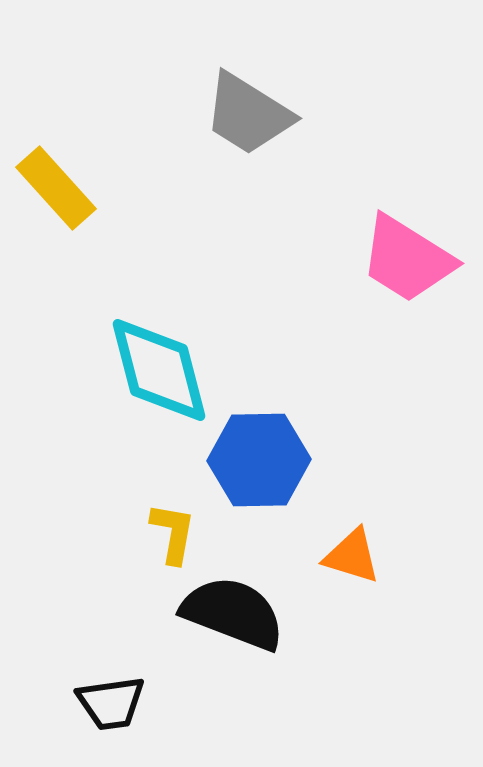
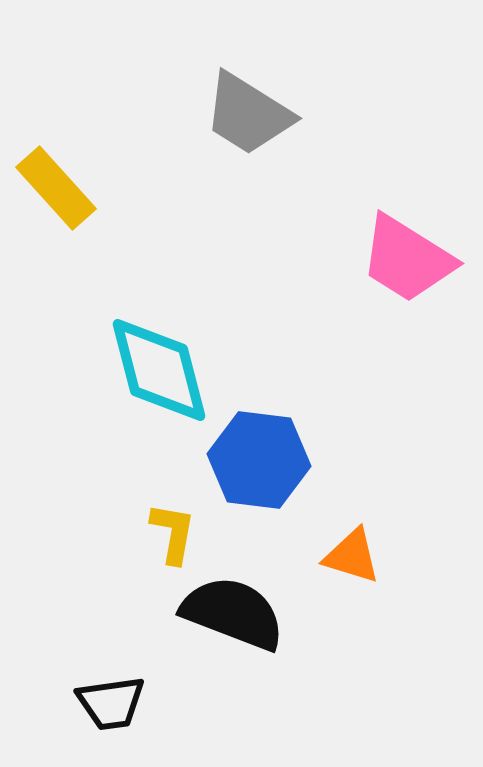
blue hexagon: rotated 8 degrees clockwise
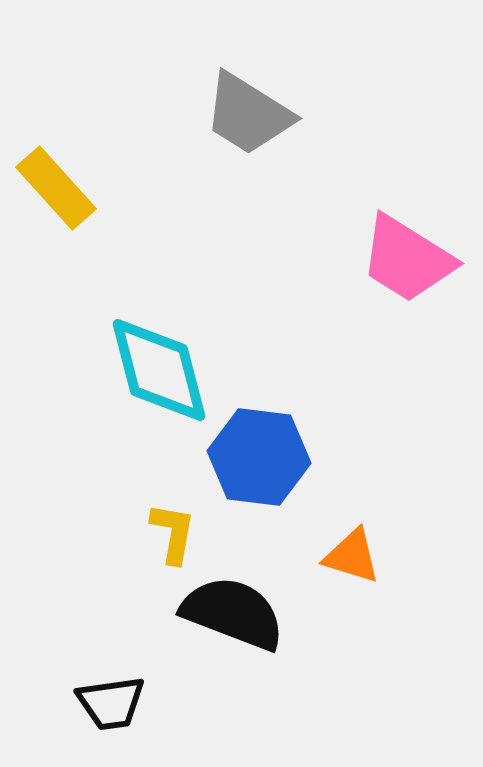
blue hexagon: moved 3 px up
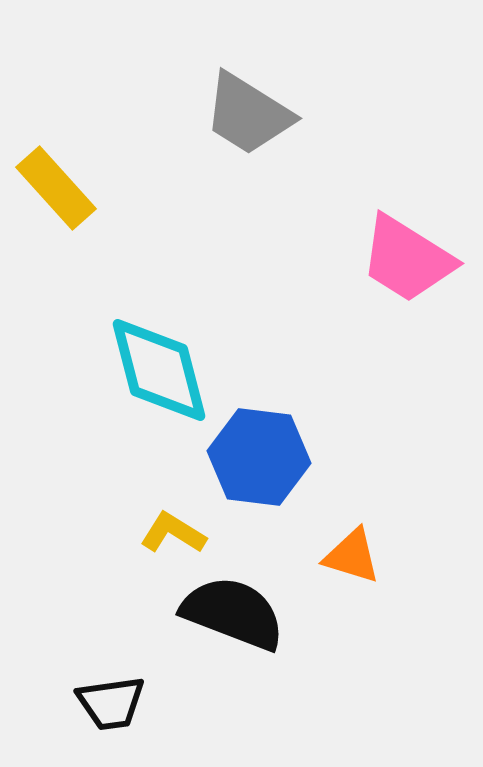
yellow L-shape: rotated 68 degrees counterclockwise
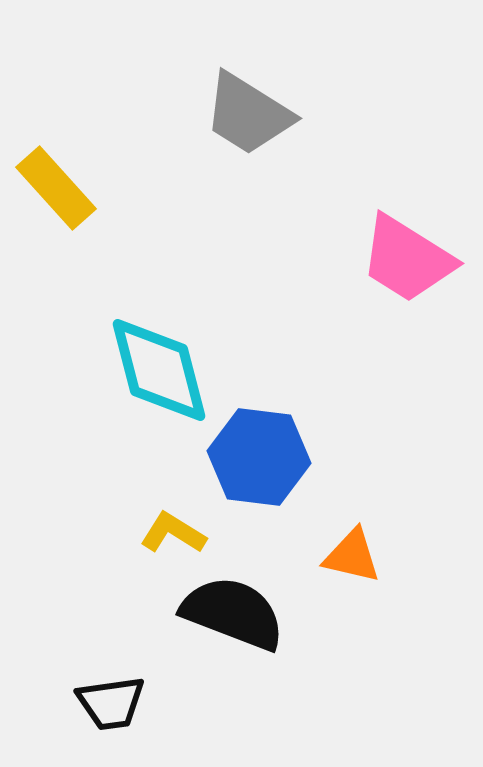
orange triangle: rotated 4 degrees counterclockwise
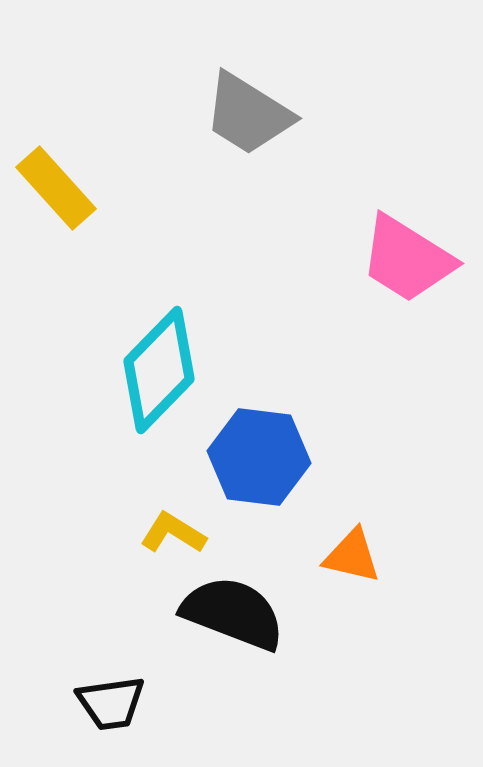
cyan diamond: rotated 59 degrees clockwise
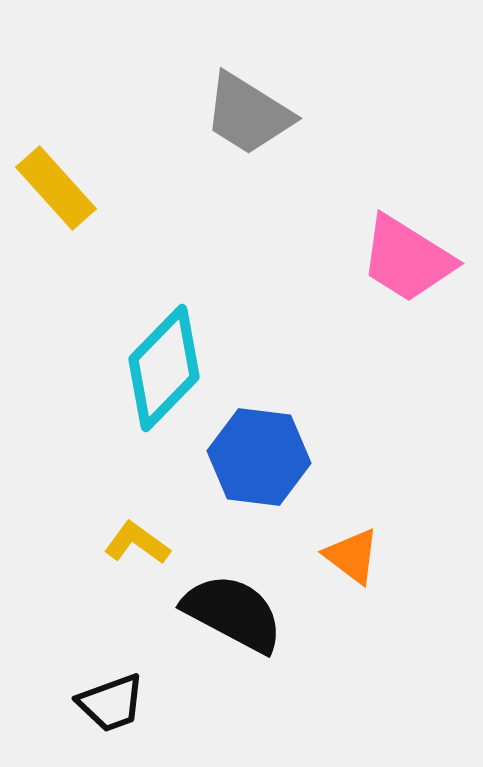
cyan diamond: moved 5 px right, 2 px up
yellow L-shape: moved 36 px left, 10 px down; rotated 4 degrees clockwise
orange triangle: rotated 24 degrees clockwise
black semicircle: rotated 7 degrees clockwise
black trapezoid: rotated 12 degrees counterclockwise
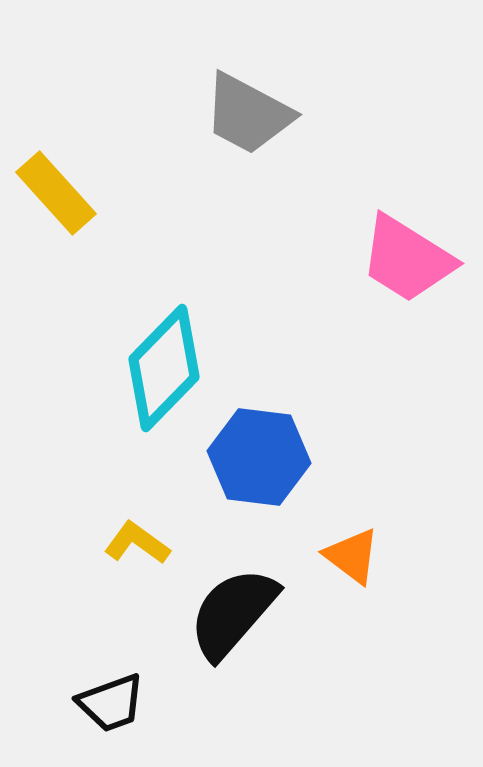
gray trapezoid: rotated 4 degrees counterclockwise
yellow rectangle: moved 5 px down
black semicircle: rotated 77 degrees counterclockwise
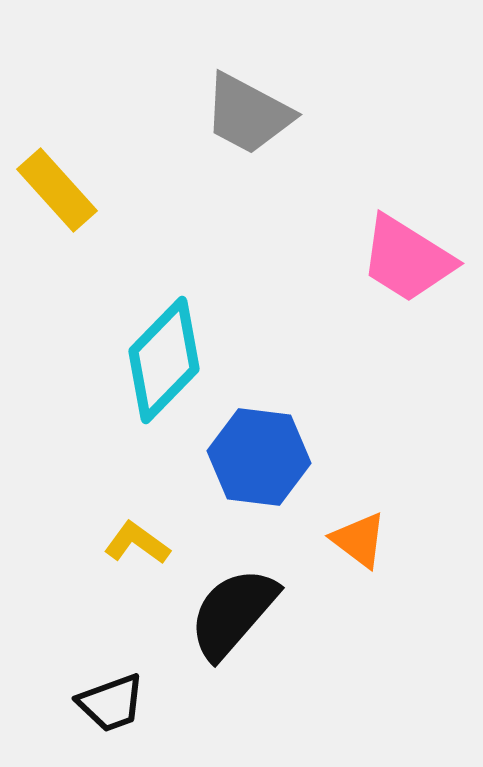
yellow rectangle: moved 1 px right, 3 px up
cyan diamond: moved 8 px up
orange triangle: moved 7 px right, 16 px up
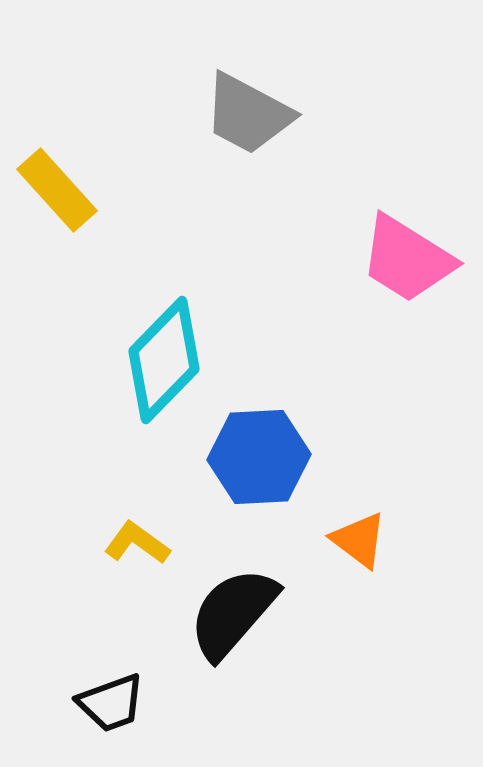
blue hexagon: rotated 10 degrees counterclockwise
